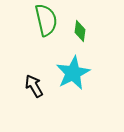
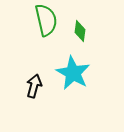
cyan star: rotated 16 degrees counterclockwise
black arrow: rotated 45 degrees clockwise
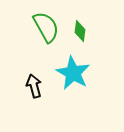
green semicircle: moved 7 px down; rotated 16 degrees counterclockwise
black arrow: rotated 30 degrees counterclockwise
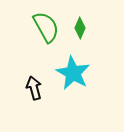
green diamond: moved 3 px up; rotated 15 degrees clockwise
black arrow: moved 2 px down
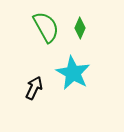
black arrow: rotated 40 degrees clockwise
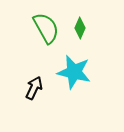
green semicircle: moved 1 px down
cyan star: moved 1 px right, 1 px up; rotated 16 degrees counterclockwise
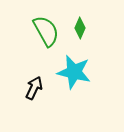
green semicircle: moved 3 px down
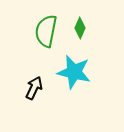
green semicircle: rotated 140 degrees counterclockwise
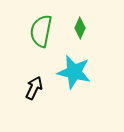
green semicircle: moved 5 px left
